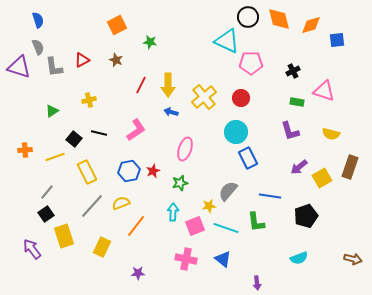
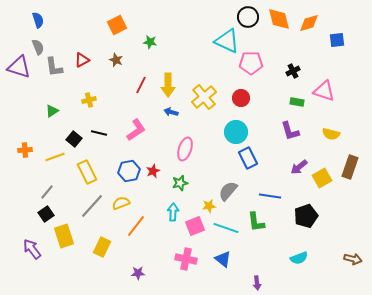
orange diamond at (311, 25): moved 2 px left, 2 px up
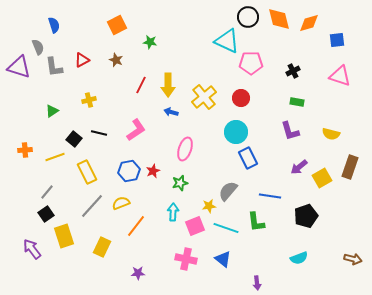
blue semicircle at (38, 20): moved 16 px right, 5 px down
pink triangle at (324, 91): moved 16 px right, 15 px up
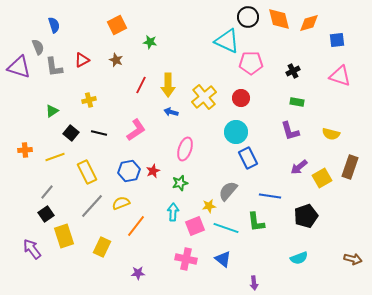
black square at (74, 139): moved 3 px left, 6 px up
purple arrow at (257, 283): moved 3 px left
